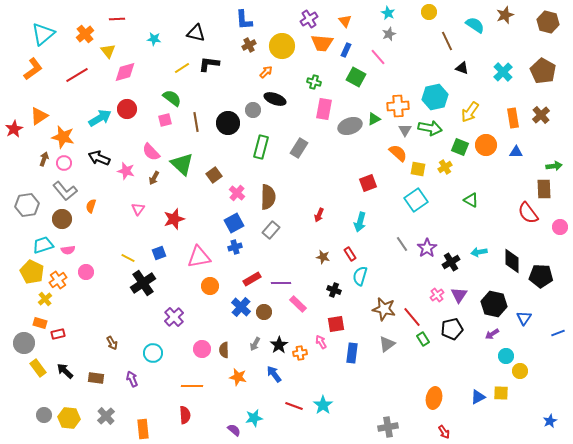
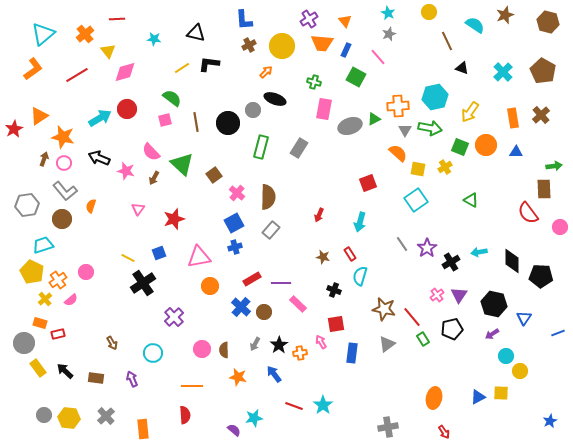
pink semicircle at (68, 250): moved 3 px right, 50 px down; rotated 32 degrees counterclockwise
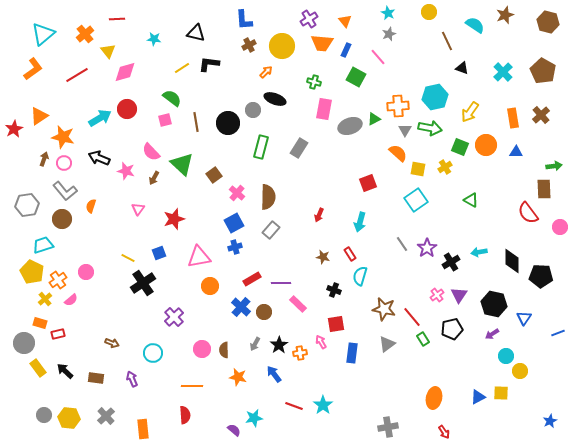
brown arrow at (112, 343): rotated 40 degrees counterclockwise
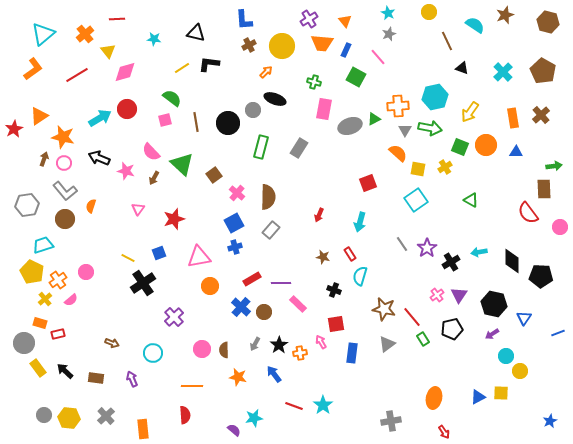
brown circle at (62, 219): moved 3 px right
gray cross at (388, 427): moved 3 px right, 6 px up
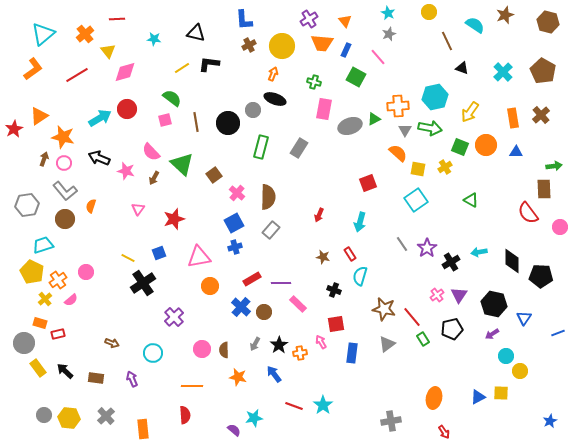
orange arrow at (266, 72): moved 7 px right, 2 px down; rotated 24 degrees counterclockwise
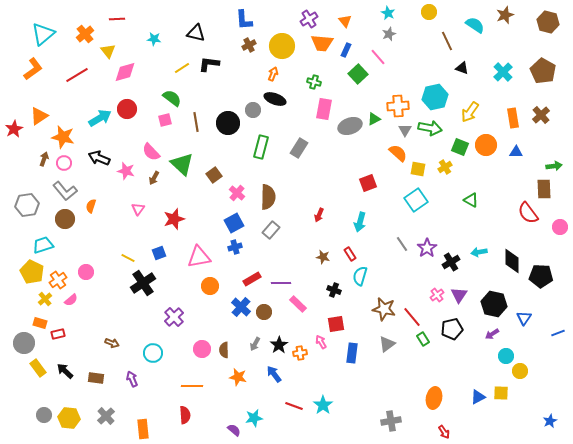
green square at (356, 77): moved 2 px right, 3 px up; rotated 18 degrees clockwise
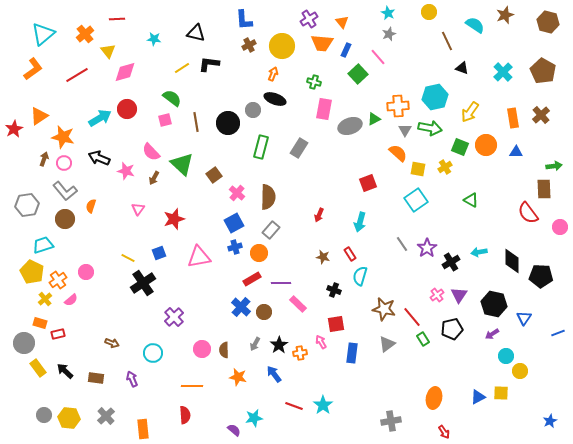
orange triangle at (345, 21): moved 3 px left, 1 px down
orange circle at (210, 286): moved 49 px right, 33 px up
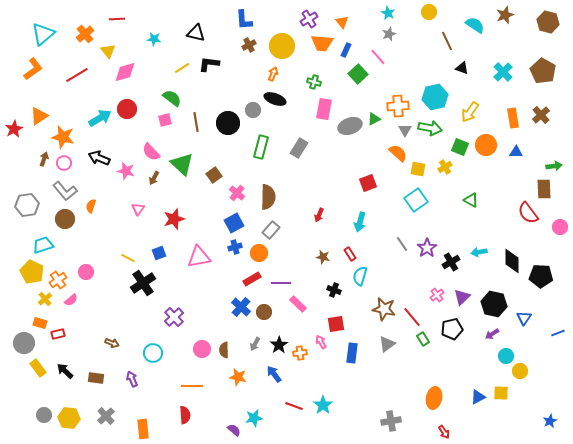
purple triangle at (459, 295): moved 3 px right, 2 px down; rotated 12 degrees clockwise
